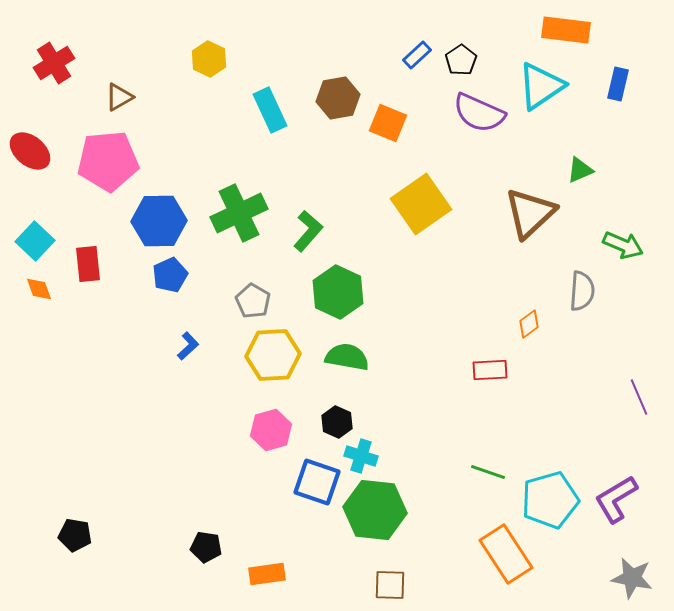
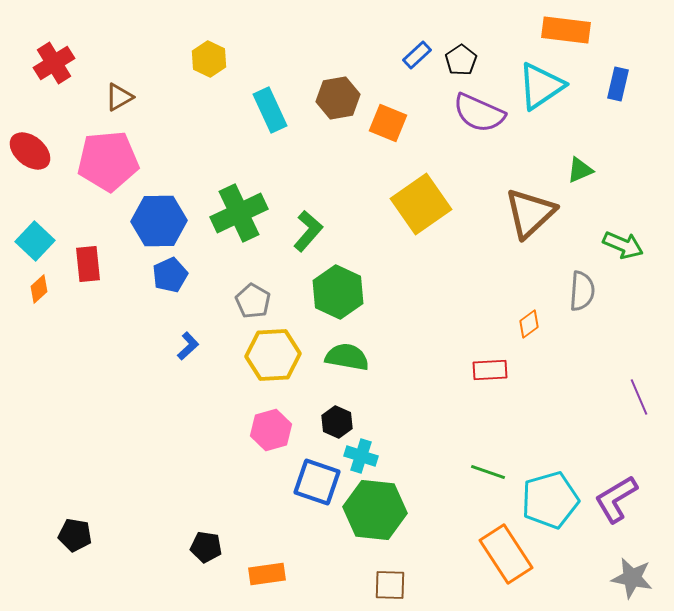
orange diamond at (39, 289): rotated 68 degrees clockwise
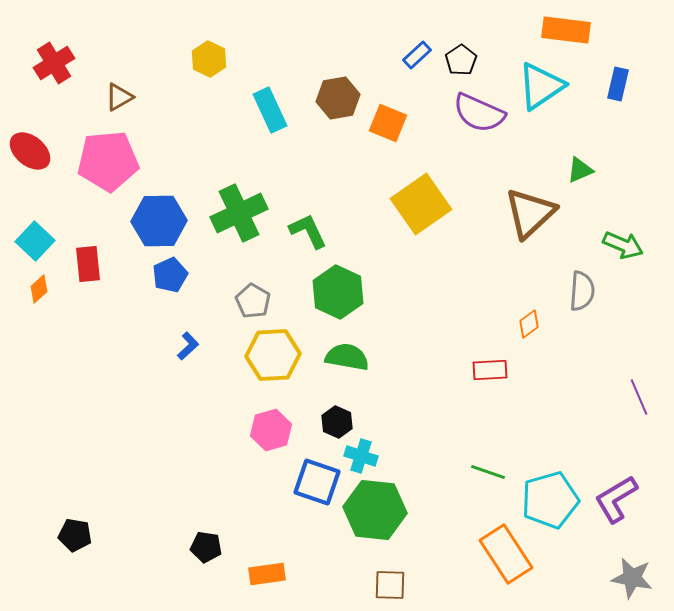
green L-shape at (308, 231): rotated 66 degrees counterclockwise
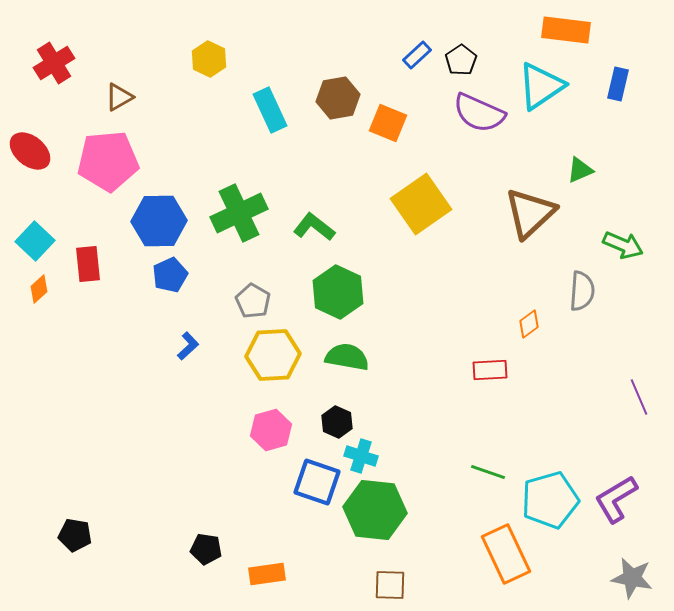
green L-shape at (308, 231): moved 6 px right, 4 px up; rotated 27 degrees counterclockwise
black pentagon at (206, 547): moved 2 px down
orange rectangle at (506, 554): rotated 8 degrees clockwise
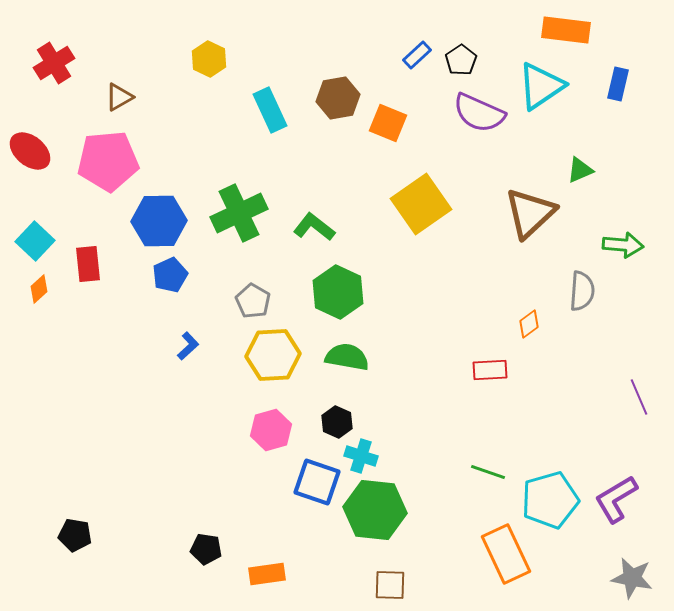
green arrow at (623, 245): rotated 18 degrees counterclockwise
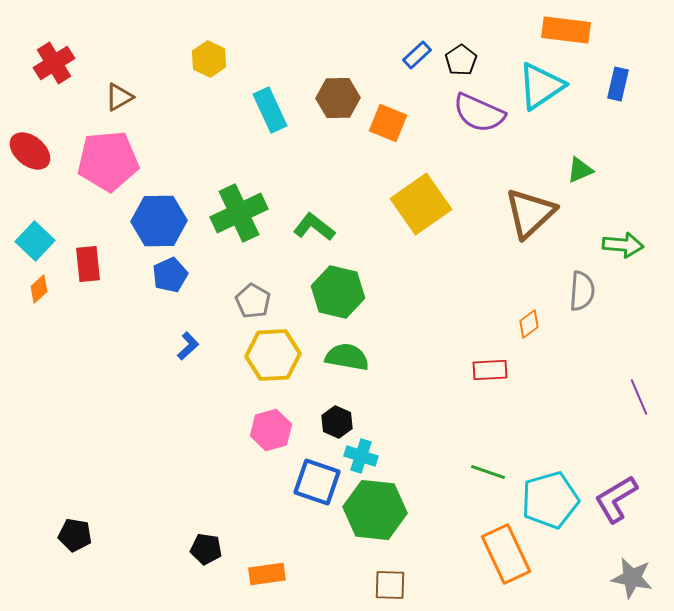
brown hexagon at (338, 98): rotated 9 degrees clockwise
green hexagon at (338, 292): rotated 12 degrees counterclockwise
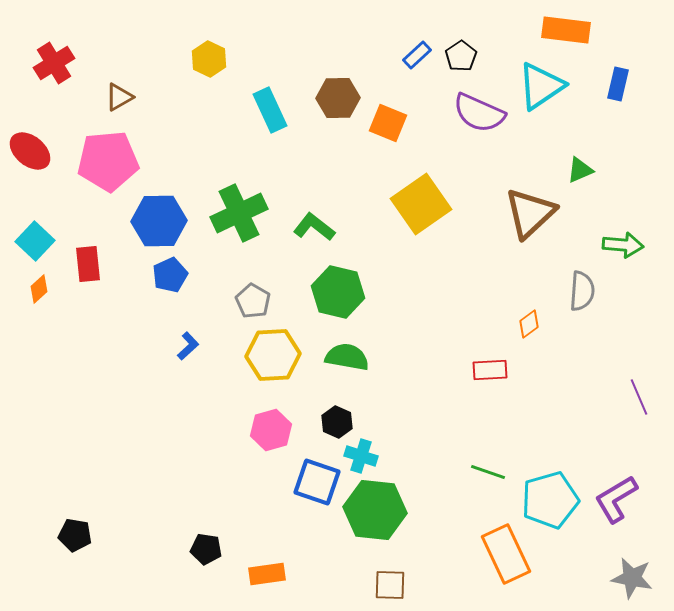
black pentagon at (461, 60): moved 4 px up
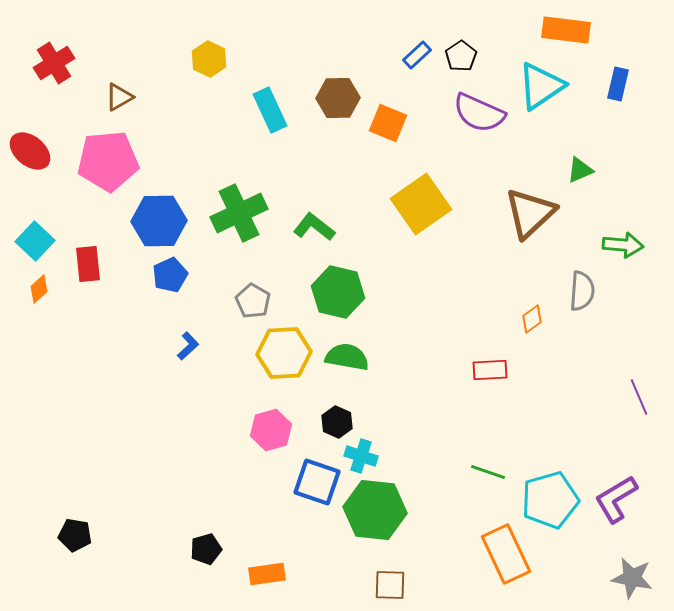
orange diamond at (529, 324): moved 3 px right, 5 px up
yellow hexagon at (273, 355): moved 11 px right, 2 px up
black pentagon at (206, 549): rotated 24 degrees counterclockwise
